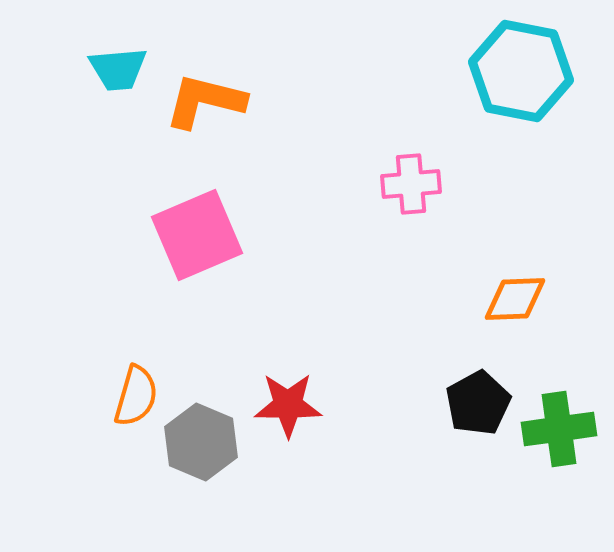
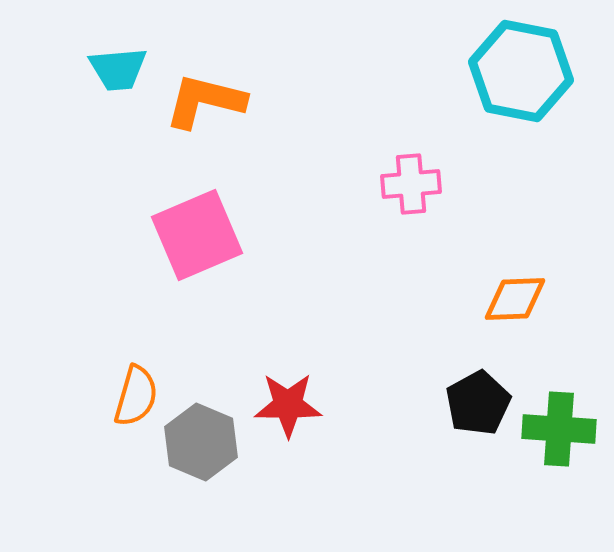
green cross: rotated 12 degrees clockwise
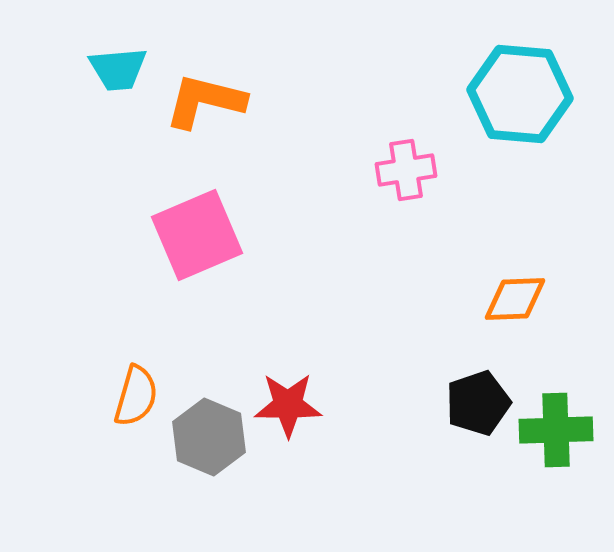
cyan hexagon: moved 1 px left, 23 px down; rotated 6 degrees counterclockwise
pink cross: moved 5 px left, 14 px up; rotated 4 degrees counterclockwise
black pentagon: rotated 10 degrees clockwise
green cross: moved 3 px left, 1 px down; rotated 6 degrees counterclockwise
gray hexagon: moved 8 px right, 5 px up
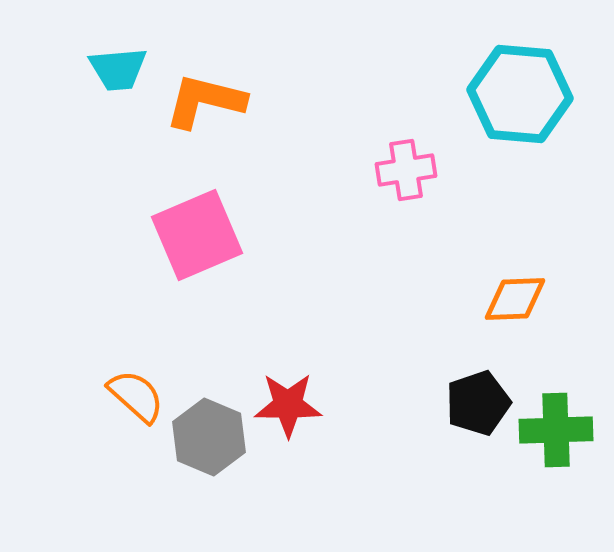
orange semicircle: rotated 64 degrees counterclockwise
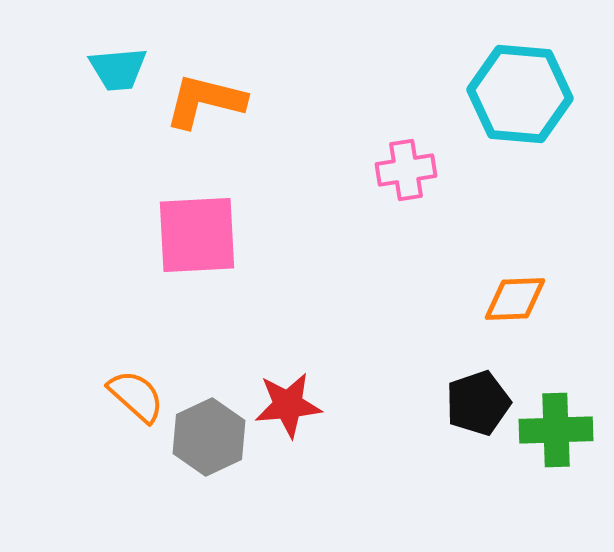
pink square: rotated 20 degrees clockwise
red star: rotated 6 degrees counterclockwise
gray hexagon: rotated 12 degrees clockwise
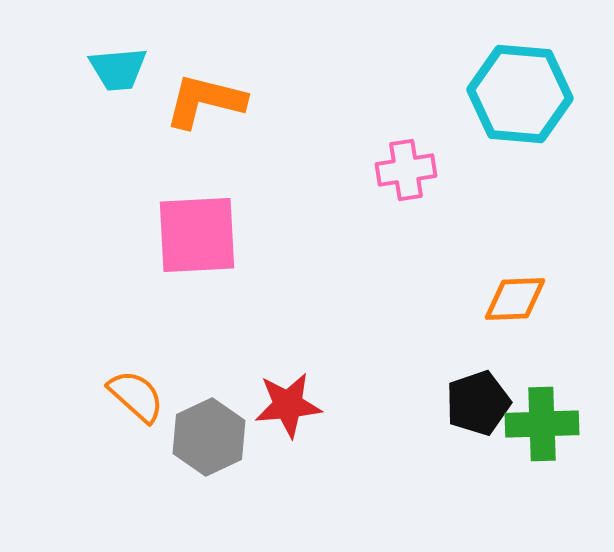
green cross: moved 14 px left, 6 px up
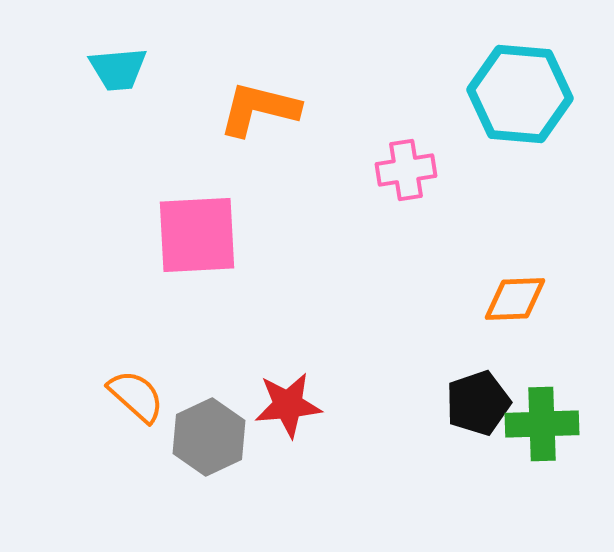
orange L-shape: moved 54 px right, 8 px down
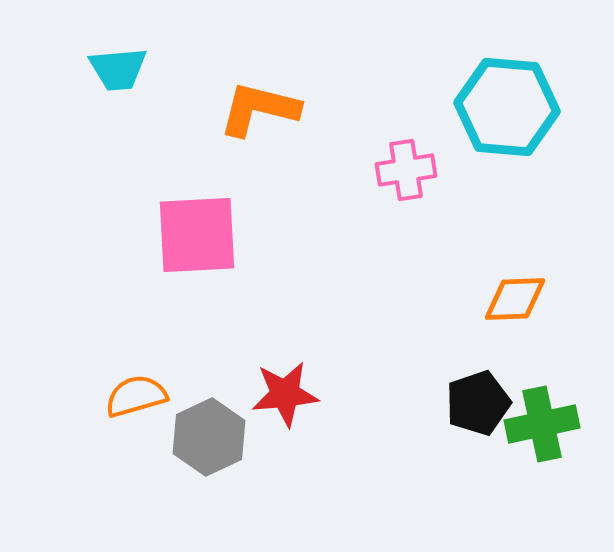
cyan hexagon: moved 13 px left, 13 px down
orange semicircle: rotated 58 degrees counterclockwise
red star: moved 3 px left, 11 px up
green cross: rotated 10 degrees counterclockwise
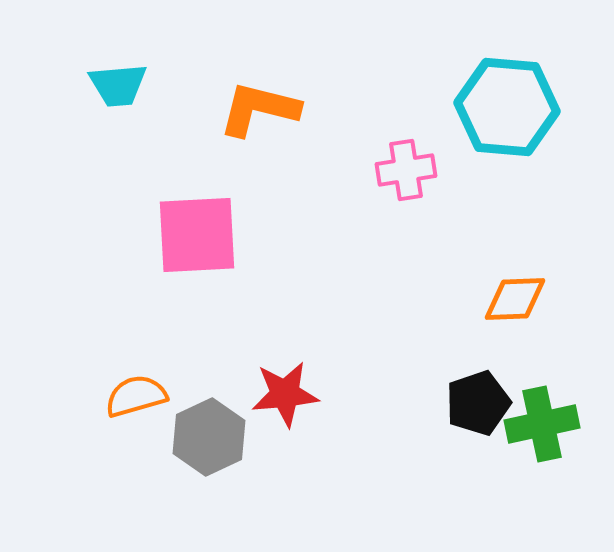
cyan trapezoid: moved 16 px down
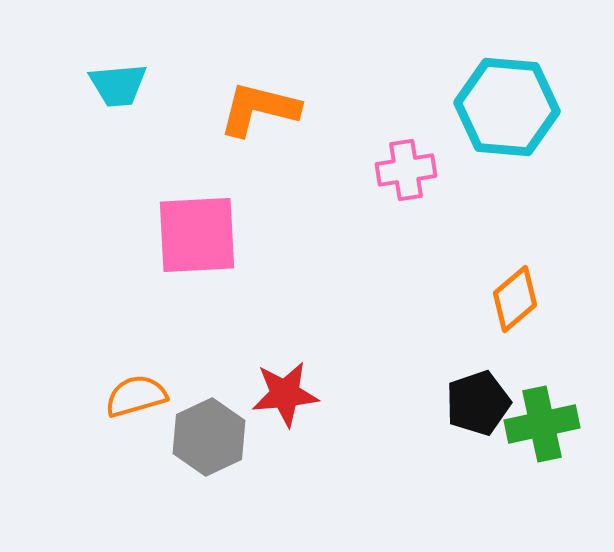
orange diamond: rotated 38 degrees counterclockwise
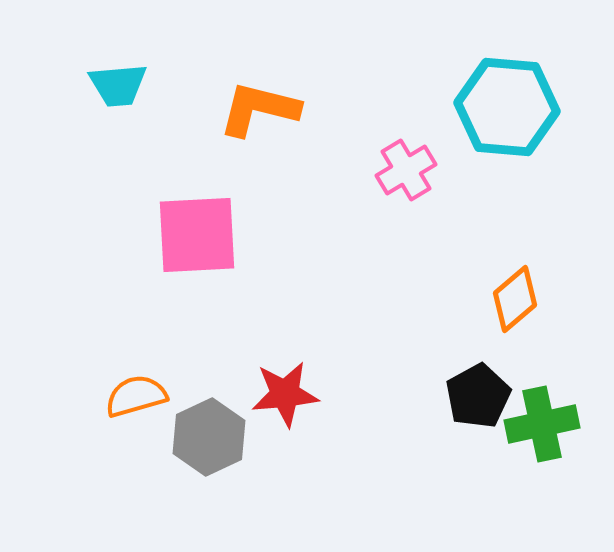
pink cross: rotated 22 degrees counterclockwise
black pentagon: moved 7 px up; rotated 10 degrees counterclockwise
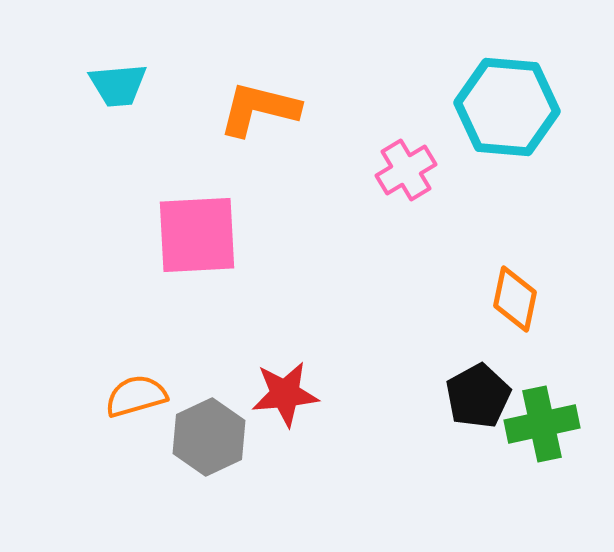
orange diamond: rotated 38 degrees counterclockwise
